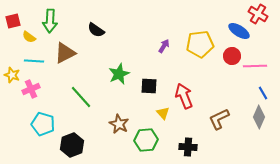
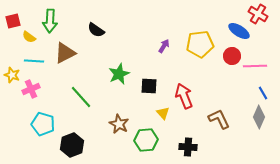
brown L-shape: rotated 90 degrees clockwise
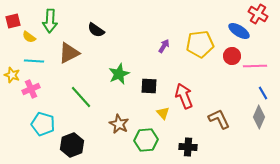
brown triangle: moved 4 px right
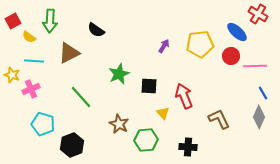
red square: rotated 14 degrees counterclockwise
blue ellipse: moved 2 px left, 1 px down; rotated 10 degrees clockwise
red circle: moved 1 px left
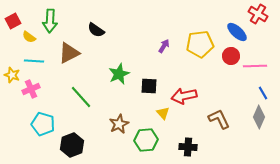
red arrow: rotated 80 degrees counterclockwise
brown star: rotated 18 degrees clockwise
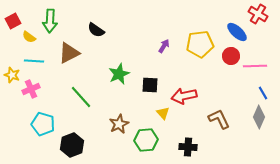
black square: moved 1 px right, 1 px up
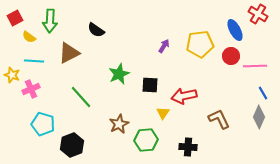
red square: moved 2 px right, 3 px up
blue ellipse: moved 2 px left, 2 px up; rotated 20 degrees clockwise
yellow triangle: rotated 16 degrees clockwise
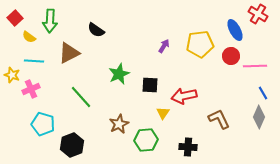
red square: rotated 14 degrees counterclockwise
